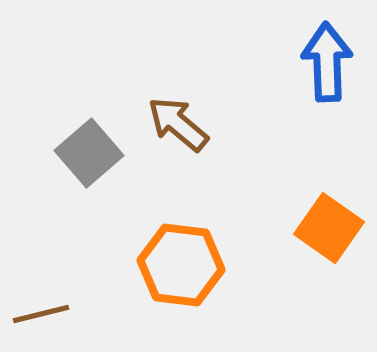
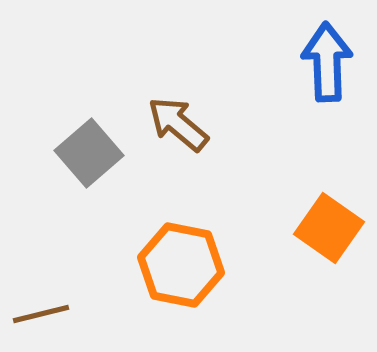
orange hexagon: rotated 4 degrees clockwise
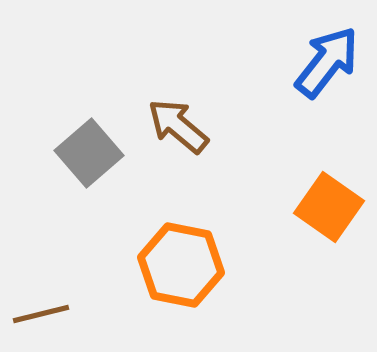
blue arrow: rotated 40 degrees clockwise
brown arrow: moved 2 px down
orange square: moved 21 px up
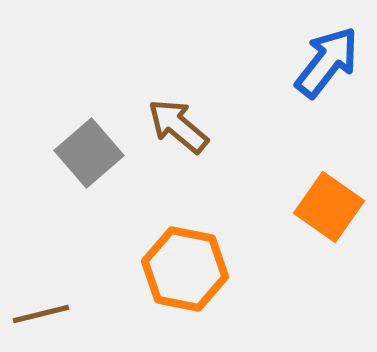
orange hexagon: moved 4 px right, 4 px down
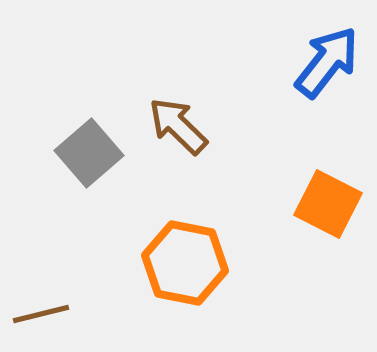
brown arrow: rotated 4 degrees clockwise
orange square: moved 1 px left, 3 px up; rotated 8 degrees counterclockwise
orange hexagon: moved 6 px up
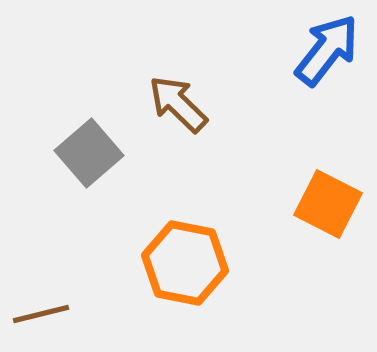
blue arrow: moved 12 px up
brown arrow: moved 22 px up
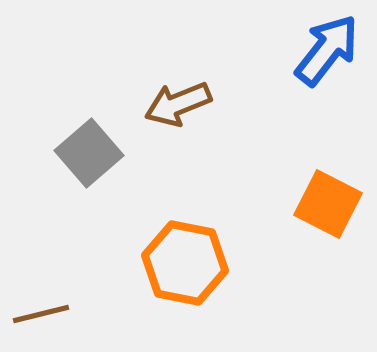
brown arrow: rotated 66 degrees counterclockwise
